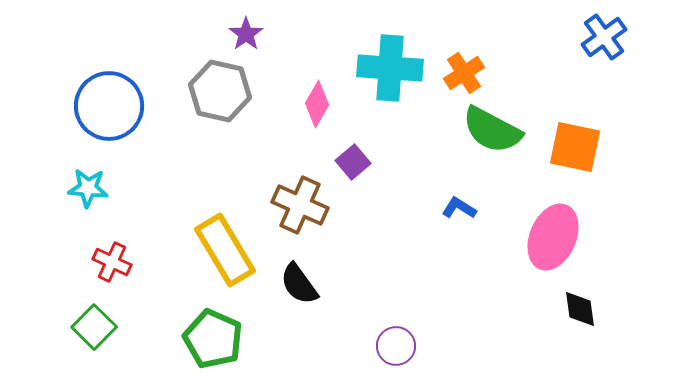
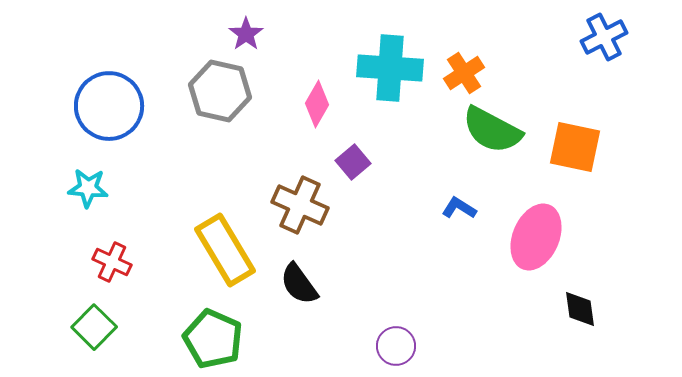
blue cross: rotated 9 degrees clockwise
pink ellipse: moved 17 px left
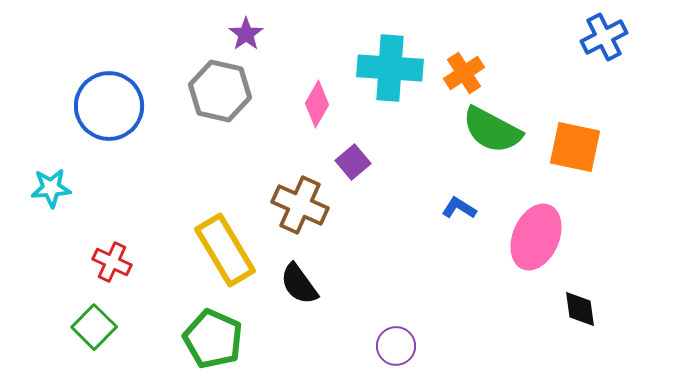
cyan star: moved 37 px left; rotated 9 degrees counterclockwise
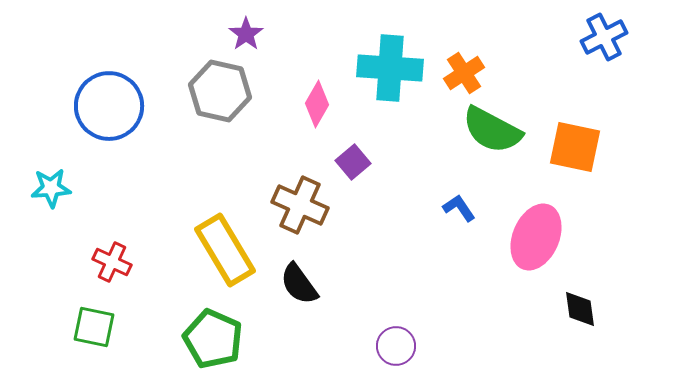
blue L-shape: rotated 24 degrees clockwise
green square: rotated 33 degrees counterclockwise
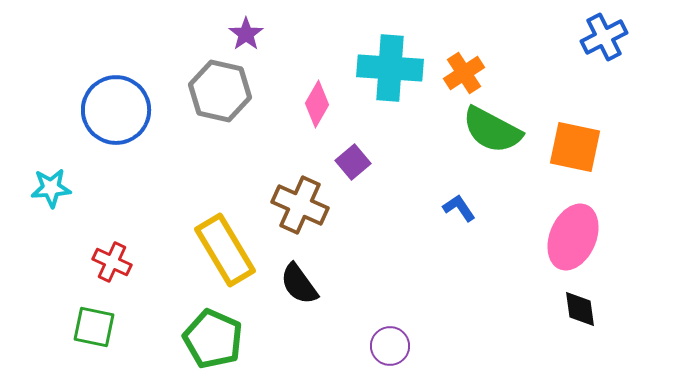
blue circle: moved 7 px right, 4 px down
pink ellipse: moved 37 px right
purple circle: moved 6 px left
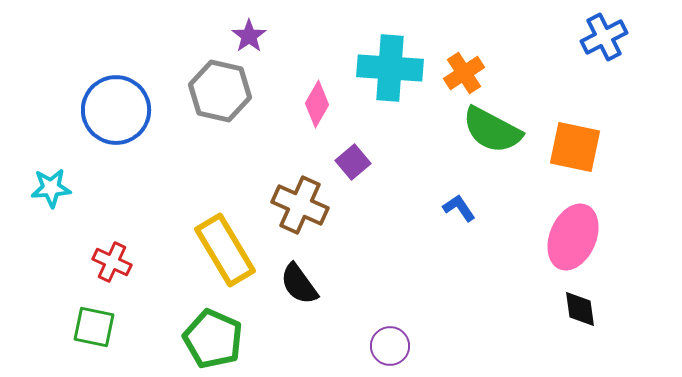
purple star: moved 3 px right, 2 px down
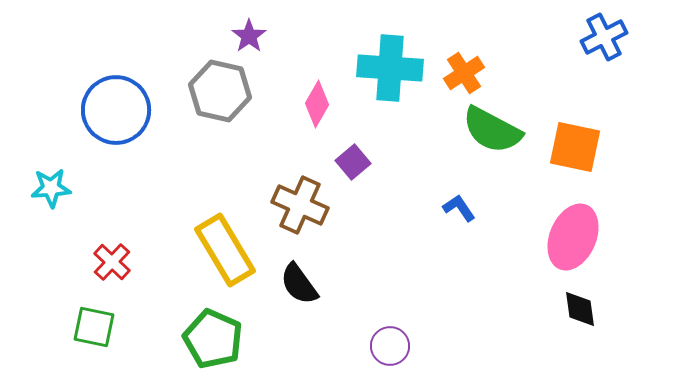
red cross: rotated 18 degrees clockwise
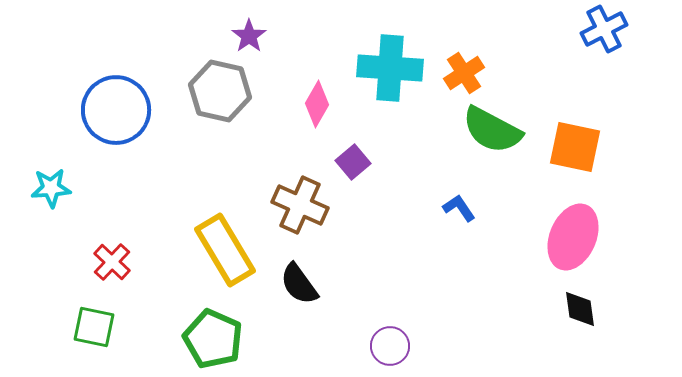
blue cross: moved 8 px up
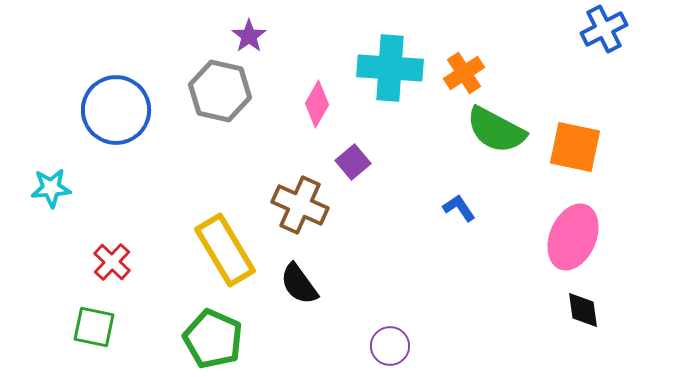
green semicircle: moved 4 px right
black diamond: moved 3 px right, 1 px down
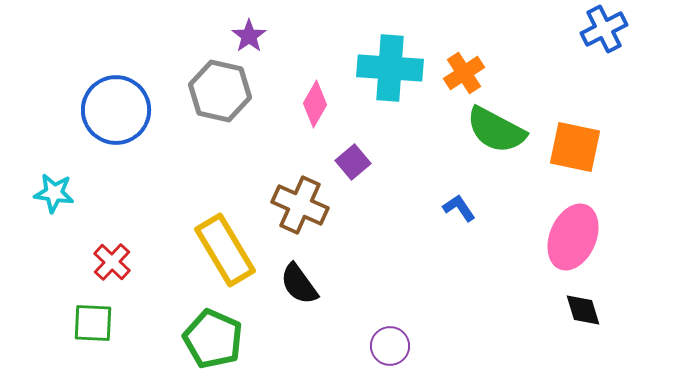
pink diamond: moved 2 px left
cyan star: moved 3 px right, 5 px down; rotated 12 degrees clockwise
black diamond: rotated 9 degrees counterclockwise
green square: moved 1 px left, 4 px up; rotated 9 degrees counterclockwise
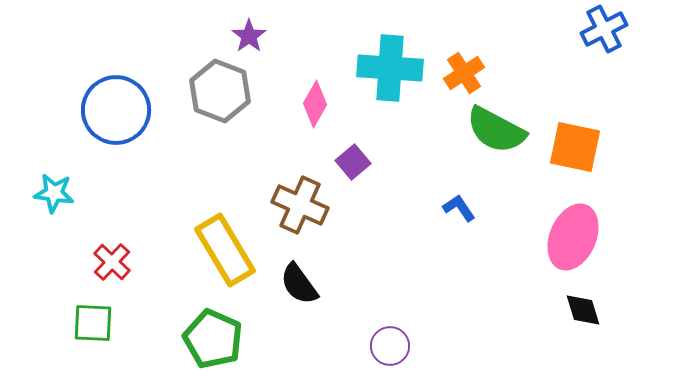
gray hexagon: rotated 8 degrees clockwise
